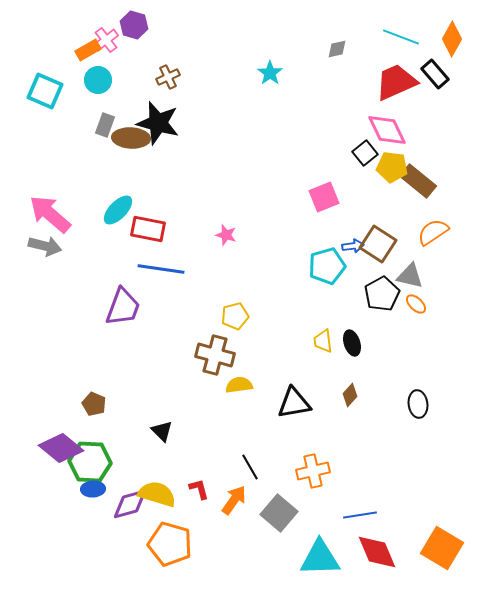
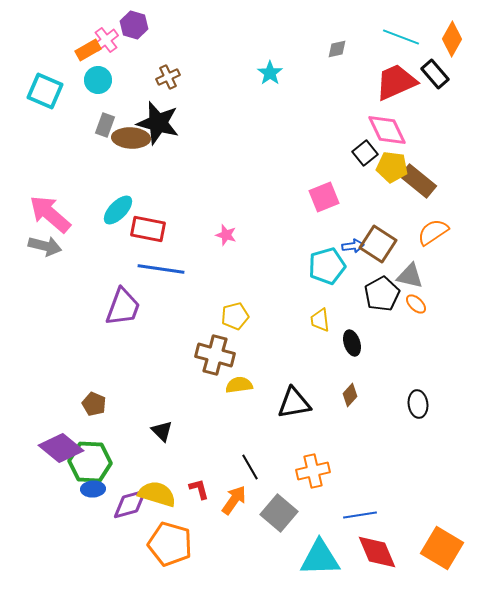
yellow trapezoid at (323, 341): moved 3 px left, 21 px up
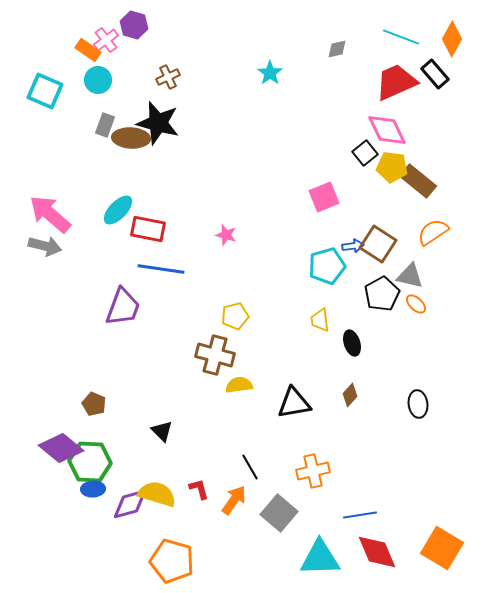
orange rectangle at (88, 50): rotated 65 degrees clockwise
orange pentagon at (170, 544): moved 2 px right, 17 px down
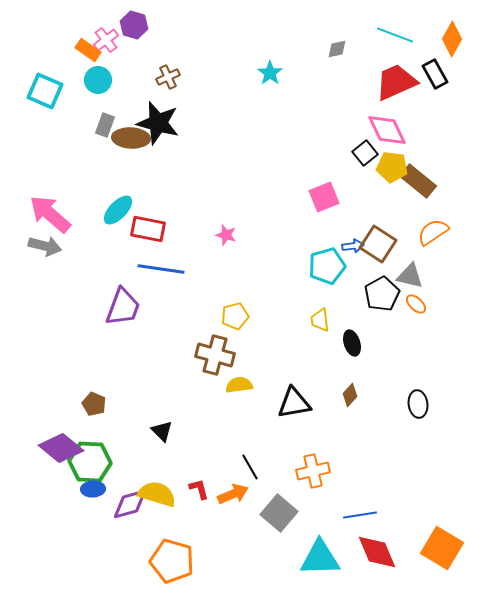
cyan line at (401, 37): moved 6 px left, 2 px up
black rectangle at (435, 74): rotated 12 degrees clockwise
orange arrow at (234, 500): moved 1 px left, 6 px up; rotated 32 degrees clockwise
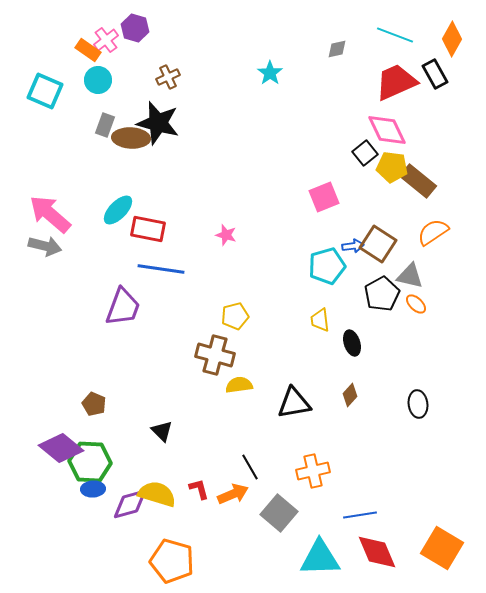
purple hexagon at (134, 25): moved 1 px right, 3 px down
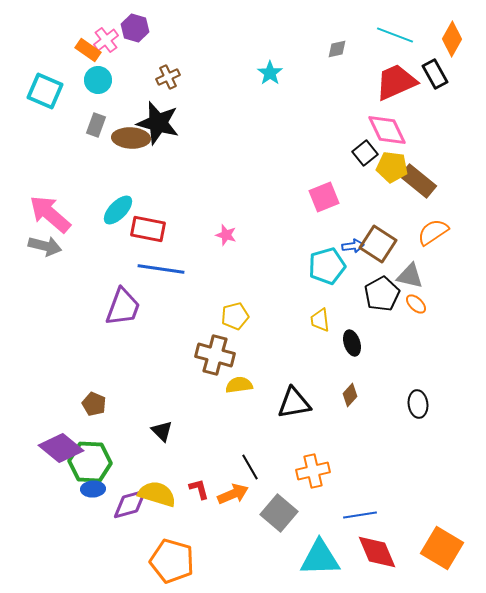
gray rectangle at (105, 125): moved 9 px left
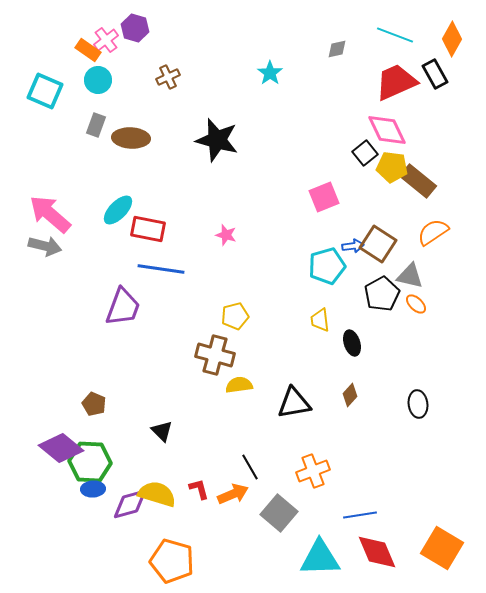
black star at (158, 123): moved 59 px right, 17 px down
orange cross at (313, 471): rotated 8 degrees counterclockwise
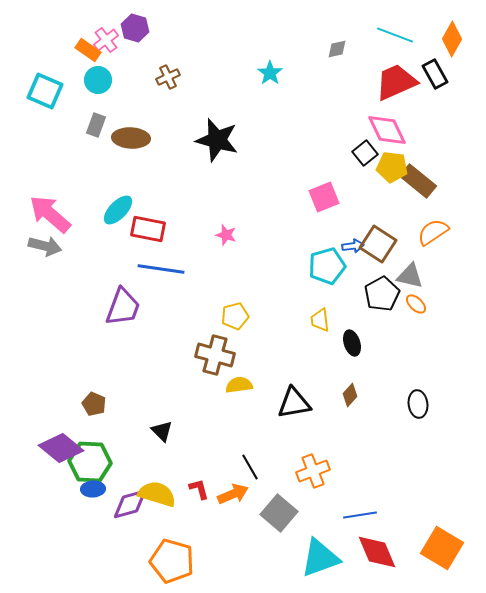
cyan triangle at (320, 558): rotated 18 degrees counterclockwise
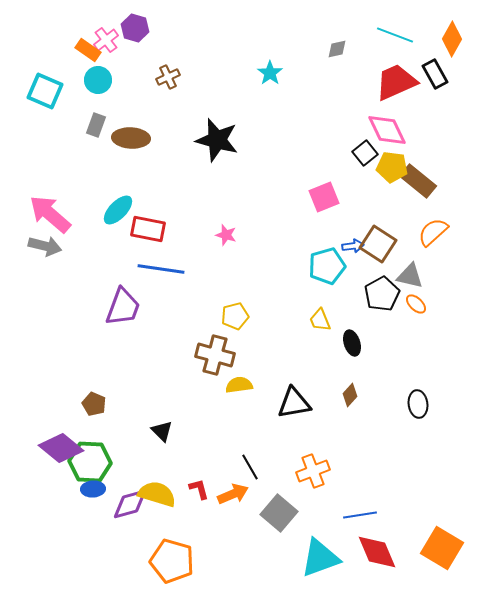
orange semicircle at (433, 232): rotated 8 degrees counterclockwise
yellow trapezoid at (320, 320): rotated 15 degrees counterclockwise
